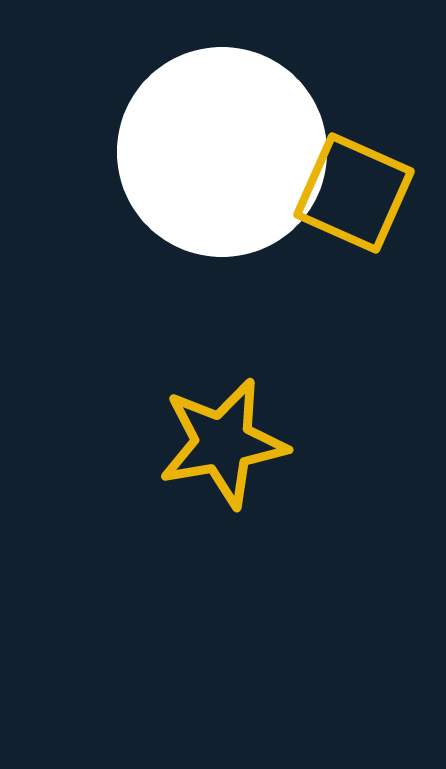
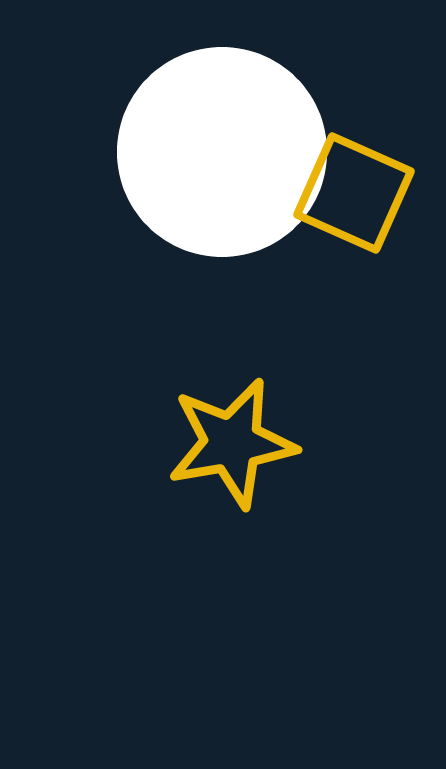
yellow star: moved 9 px right
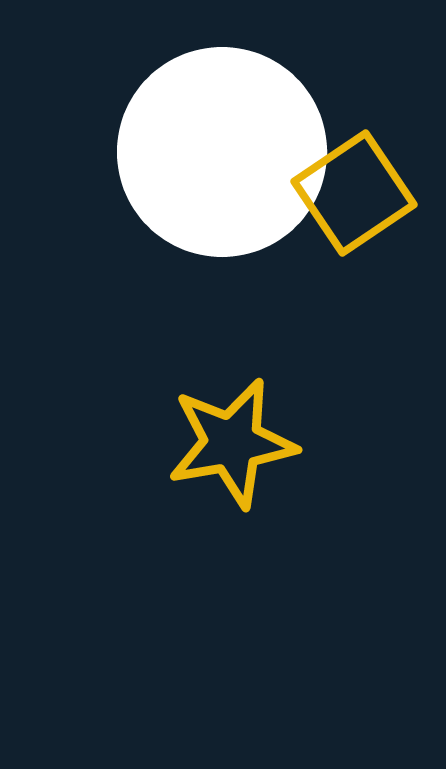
yellow square: rotated 32 degrees clockwise
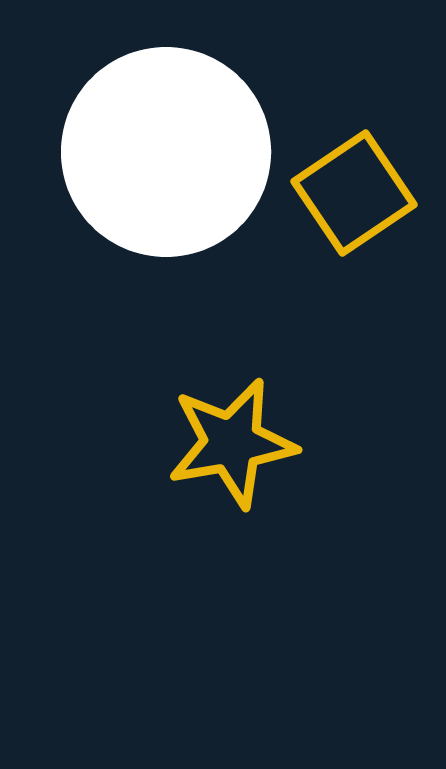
white circle: moved 56 px left
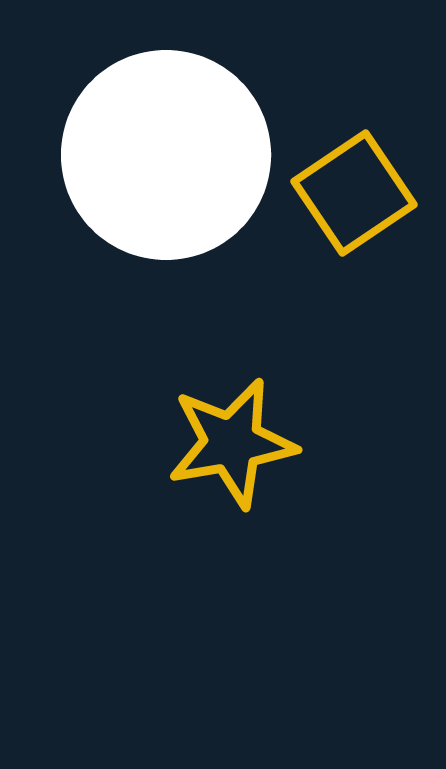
white circle: moved 3 px down
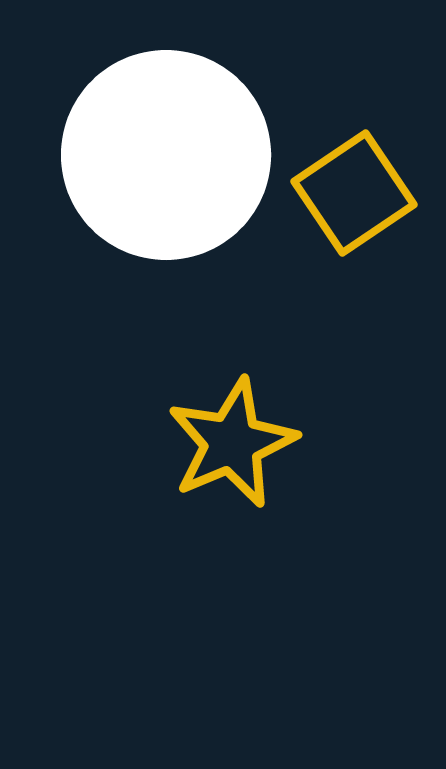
yellow star: rotated 13 degrees counterclockwise
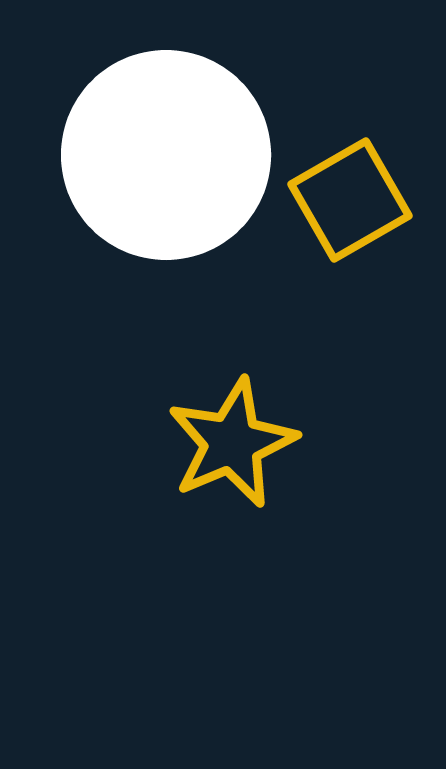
yellow square: moved 4 px left, 7 px down; rotated 4 degrees clockwise
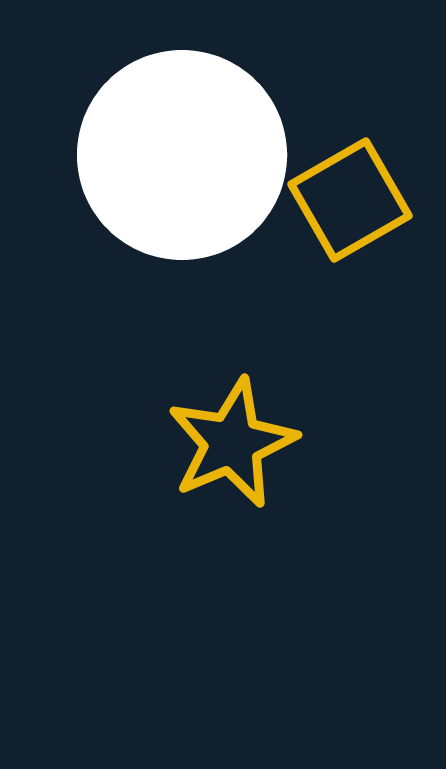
white circle: moved 16 px right
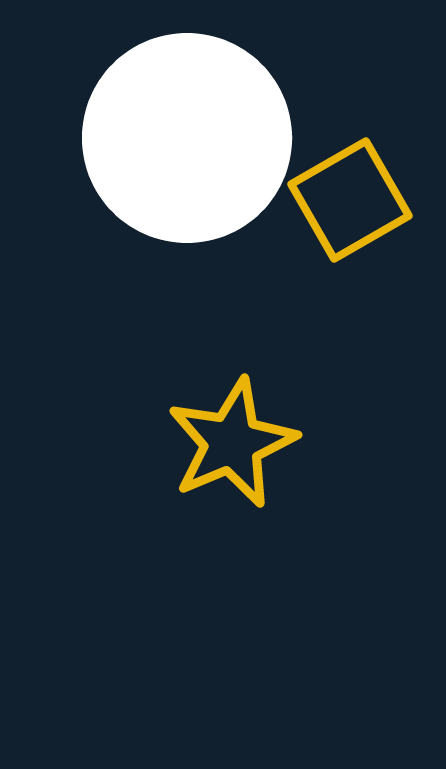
white circle: moved 5 px right, 17 px up
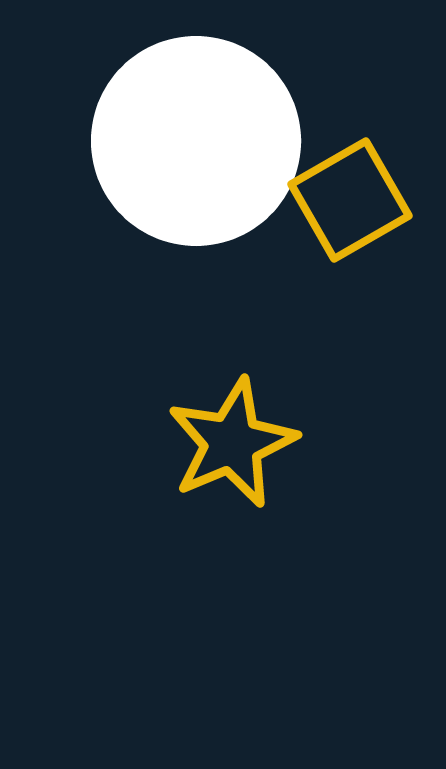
white circle: moved 9 px right, 3 px down
